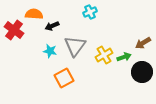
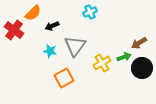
orange semicircle: moved 1 px left, 1 px up; rotated 132 degrees clockwise
brown arrow: moved 4 px left
yellow cross: moved 2 px left, 8 px down
black circle: moved 4 px up
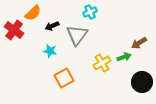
gray triangle: moved 2 px right, 11 px up
black circle: moved 14 px down
